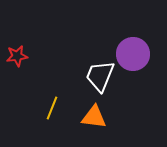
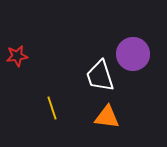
white trapezoid: rotated 40 degrees counterclockwise
yellow line: rotated 40 degrees counterclockwise
orange triangle: moved 13 px right
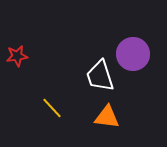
yellow line: rotated 25 degrees counterclockwise
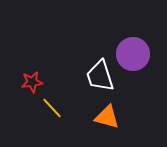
red star: moved 15 px right, 26 px down
orange triangle: rotated 8 degrees clockwise
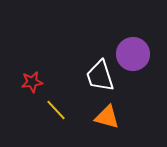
yellow line: moved 4 px right, 2 px down
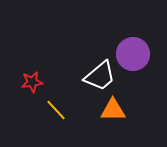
white trapezoid: rotated 112 degrees counterclockwise
orange triangle: moved 6 px right, 7 px up; rotated 16 degrees counterclockwise
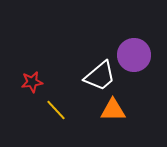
purple circle: moved 1 px right, 1 px down
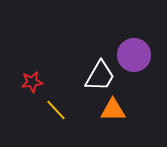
white trapezoid: rotated 20 degrees counterclockwise
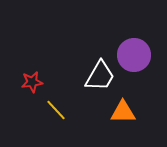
orange triangle: moved 10 px right, 2 px down
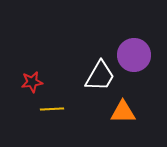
yellow line: moved 4 px left, 1 px up; rotated 50 degrees counterclockwise
